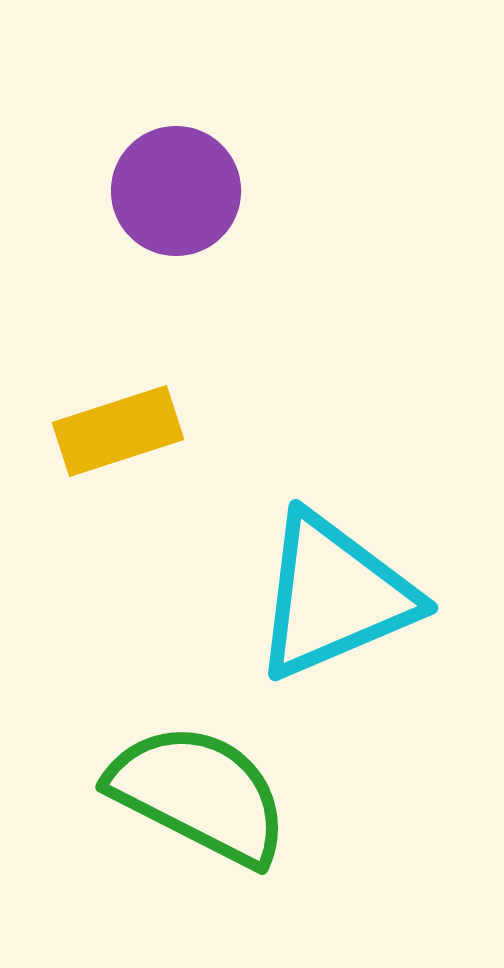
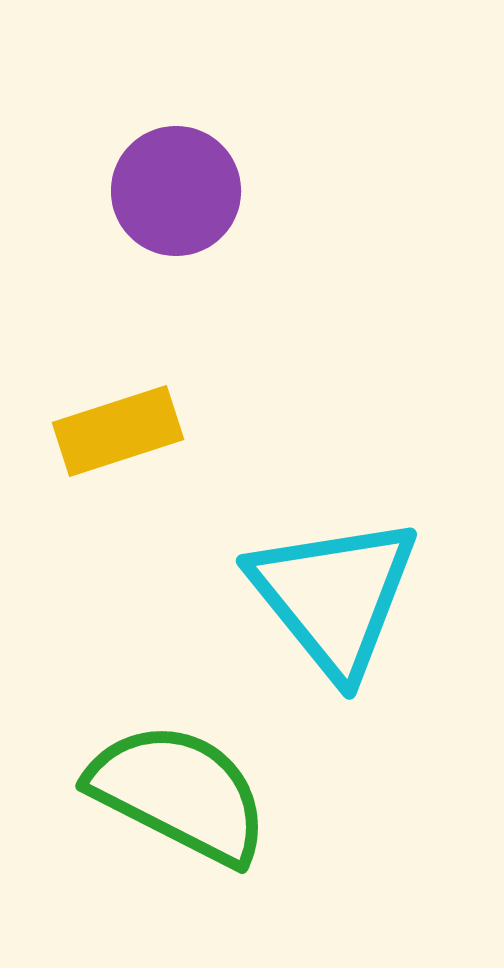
cyan triangle: rotated 46 degrees counterclockwise
green semicircle: moved 20 px left, 1 px up
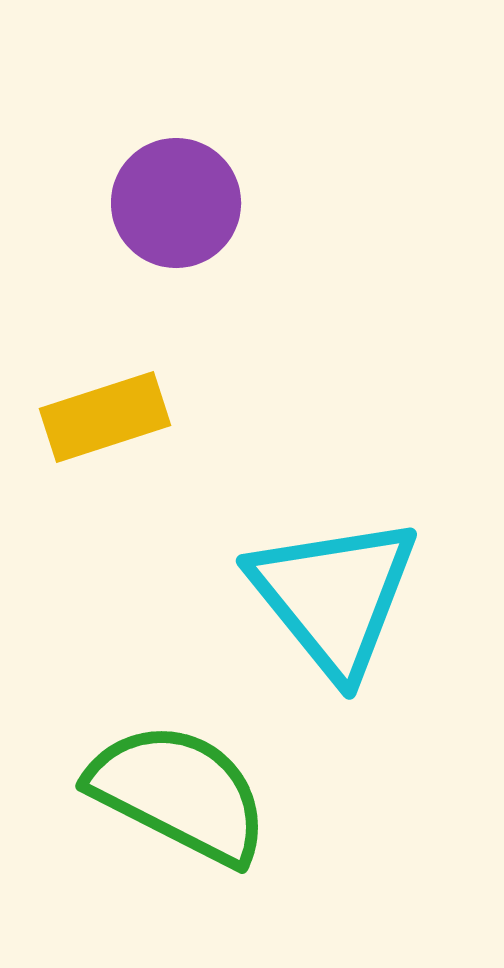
purple circle: moved 12 px down
yellow rectangle: moved 13 px left, 14 px up
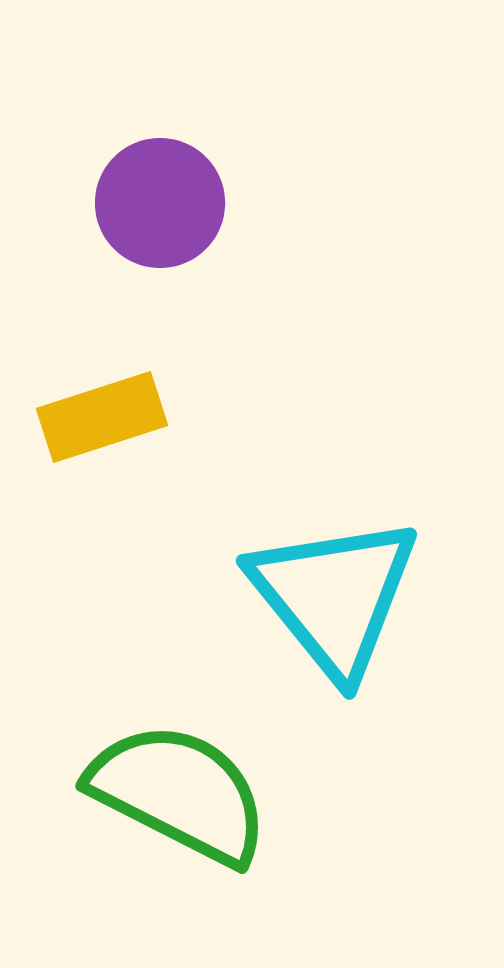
purple circle: moved 16 px left
yellow rectangle: moved 3 px left
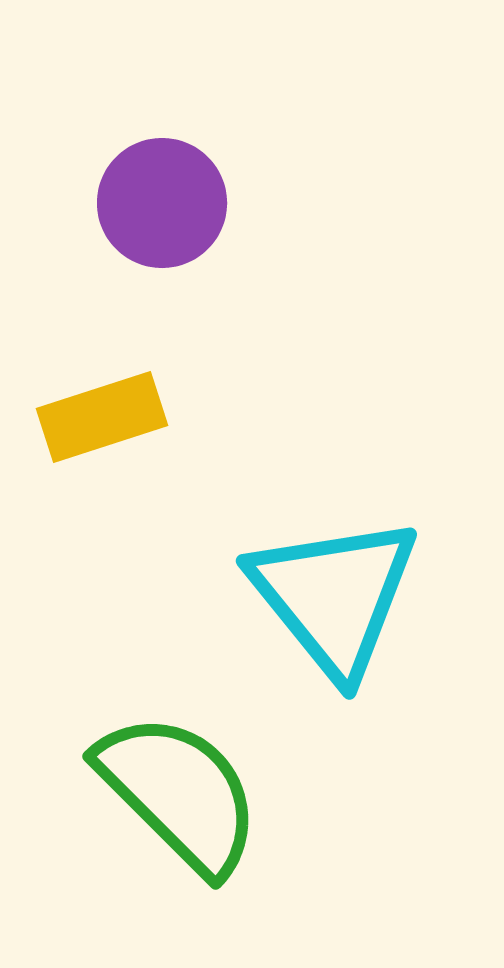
purple circle: moved 2 px right
green semicircle: rotated 18 degrees clockwise
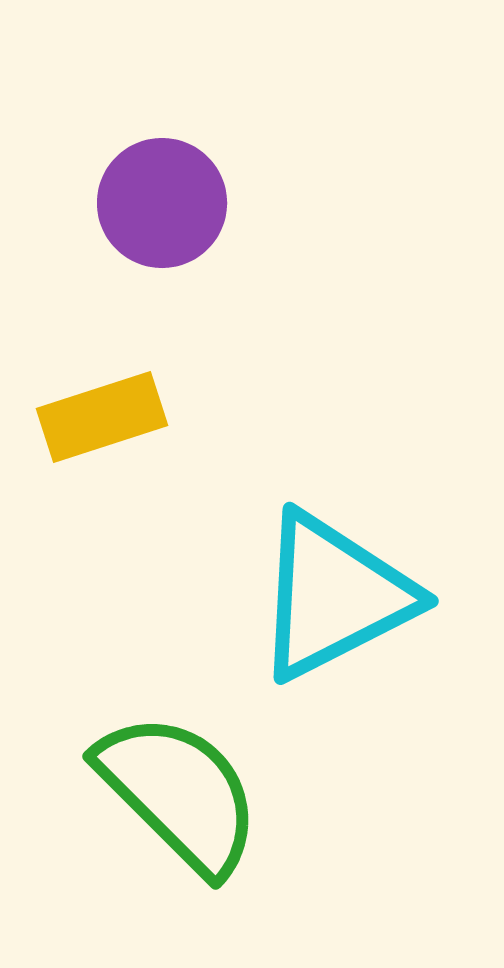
cyan triangle: rotated 42 degrees clockwise
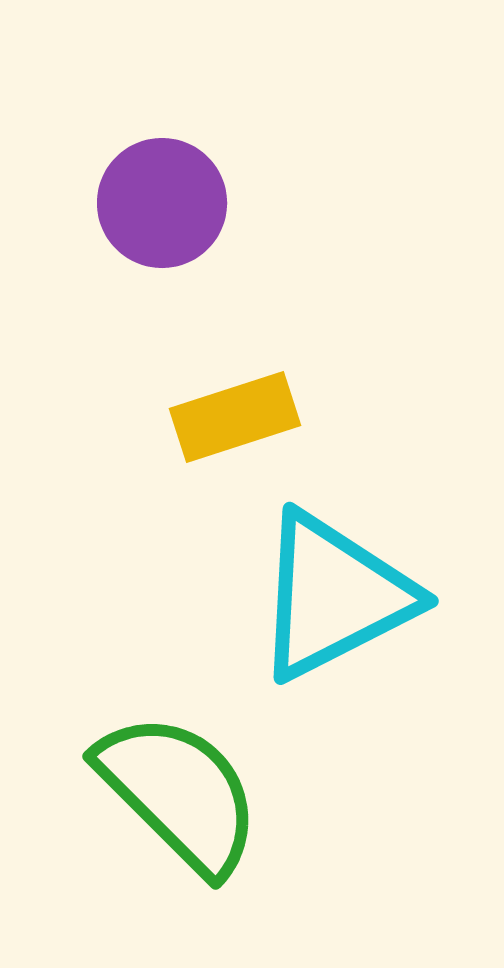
yellow rectangle: moved 133 px right
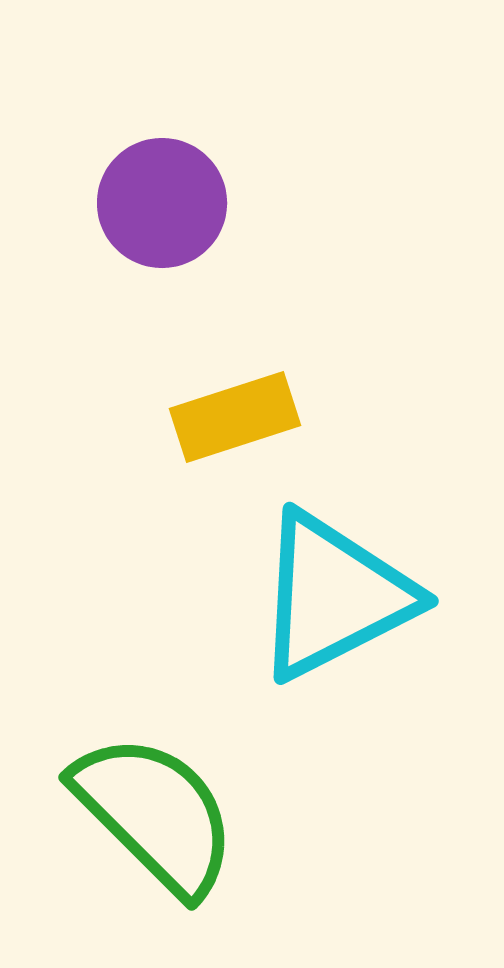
green semicircle: moved 24 px left, 21 px down
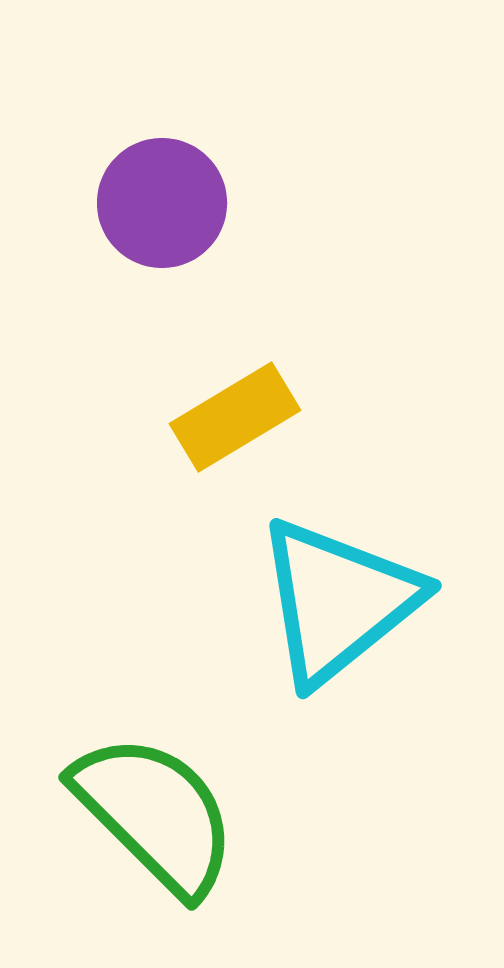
yellow rectangle: rotated 13 degrees counterclockwise
cyan triangle: moved 4 px right, 5 px down; rotated 12 degrees counterclockwise
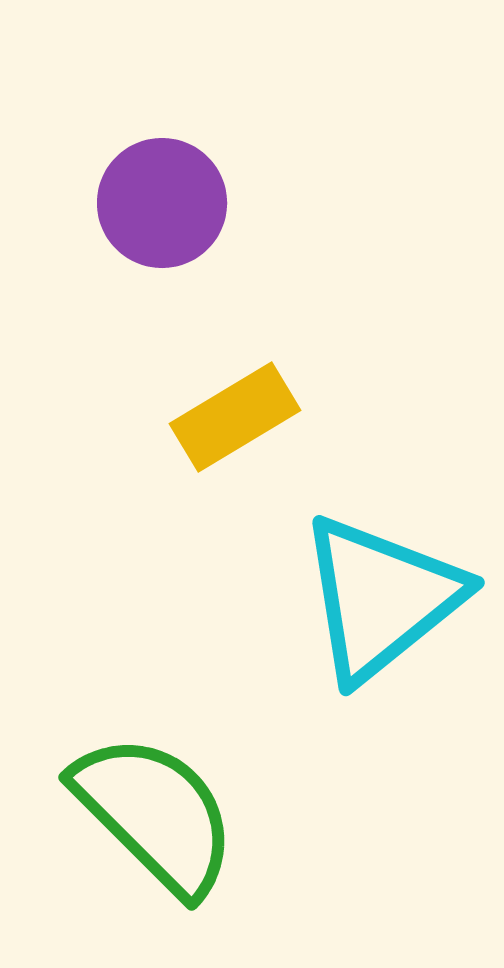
cyan triangle: moved 43 px right, 3 px up
